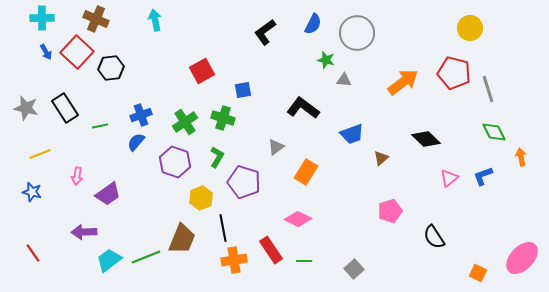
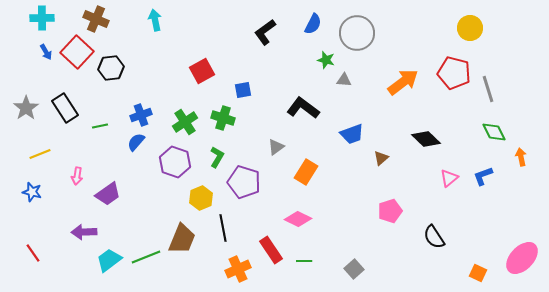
gray star at (26, 108): rotated 25 degrees clockwise
orange cross at (234, 260): moved 4 px right, 9 px down; rotated 15 degrees counterclockwise
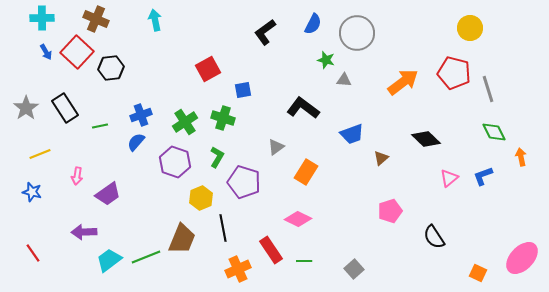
red square at (202, 71): moved 6 px right, 2 px up
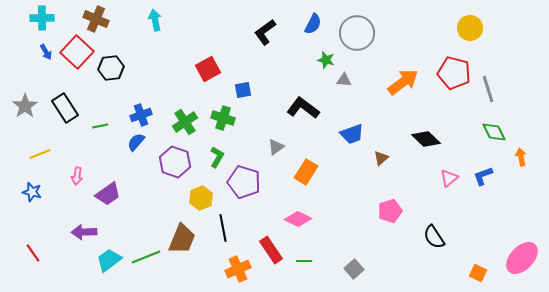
gray star at (26, 108): moved 1 px left, 2 px up
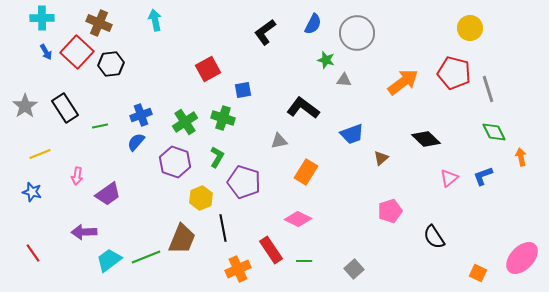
brown cross at (96, 19): moved 3 px right, 4 px down
black hexagon at (111, 68): moved 4 px up
gray triangle at (276, 147): moved 3 px right, 6 px up; rotated 24 degrees clockwise
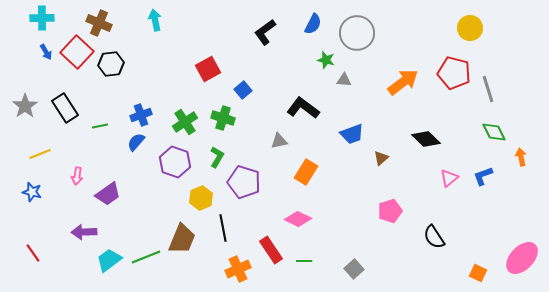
blue square at (243, 90): rotated 30 degrees counterclockwise
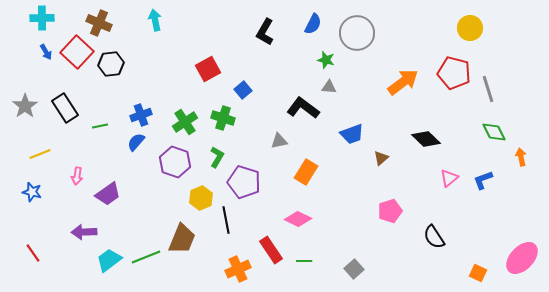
black L-shape at (265, 32): rotated 24 degrees counterclockwise
gray triangle at (344, 80): moved 15 px left, 7 px down
blue L-shape at (483, 176): moved 4 px down
black line at (223, 228): moved 3 px right, 8 px up
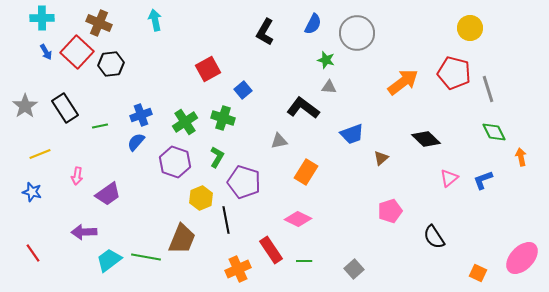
green line at (146, 257): rotated 32 degrees clockwise
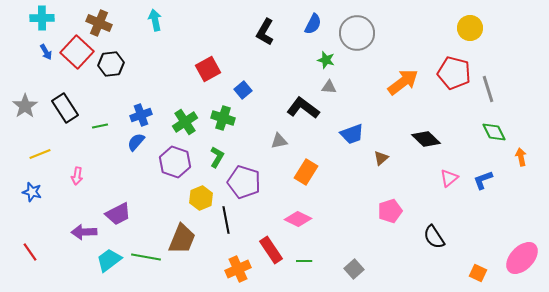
purple trapezoid at (108, 194): moved 10 px right, 20 px down; rotated 8 degrees clockwise
red line at (33, 253): moved 3 px left, 1 px up
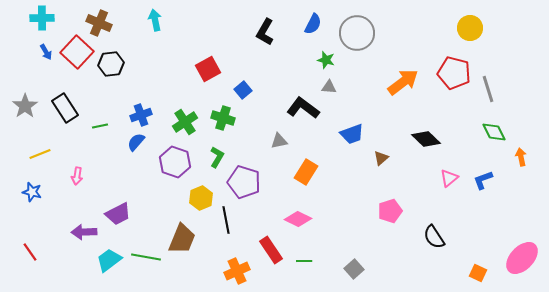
orange cross at (238, 269): moved 1 px left, 2 px down
